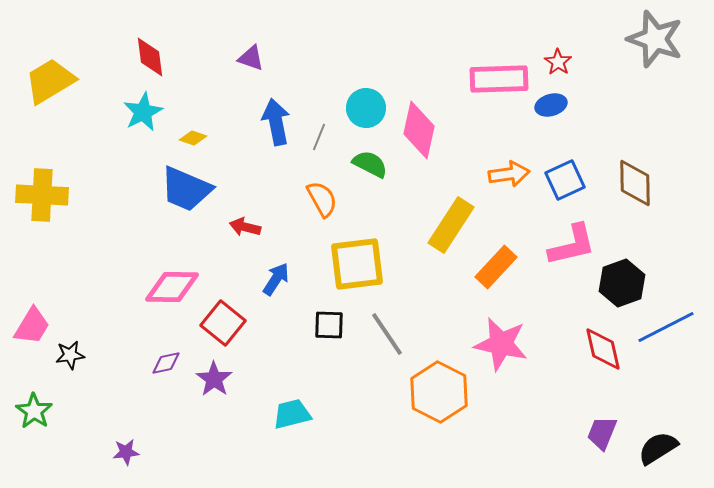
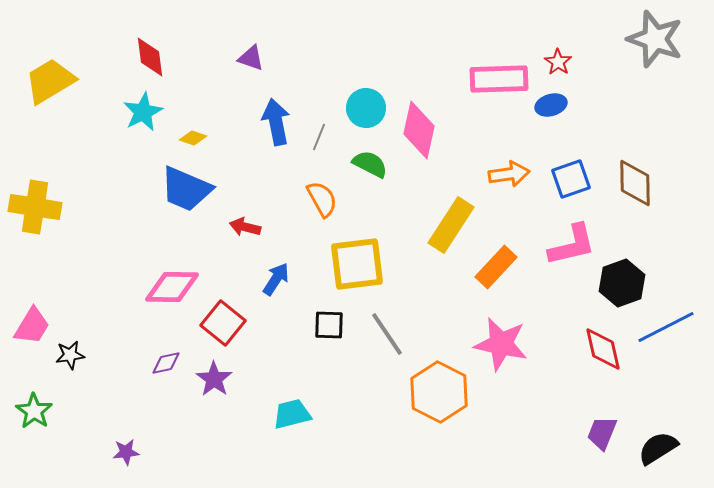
blue square at (565, 180): moved 6 px right, 1 px up; rotated 6 degrees clockwise
yellow cross at (42, 195): moved 7 px left, 12 px down; rotated 6 degrees clockwise
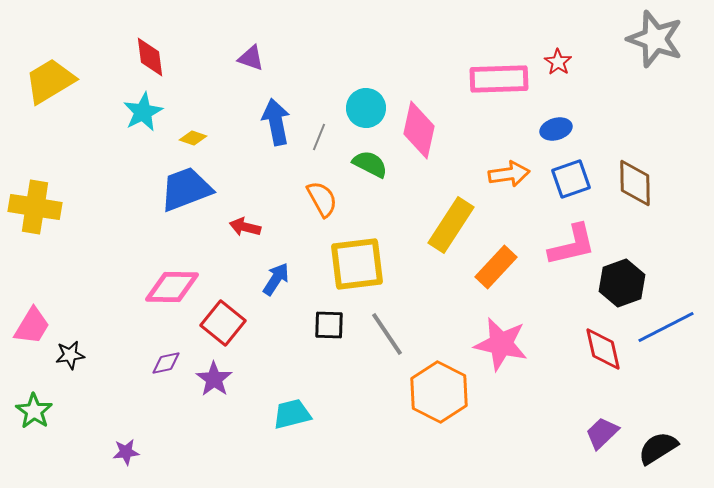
blue ellipse at (551, 105): moved 5 px right, 24 px down
blue trapezoid at (186, 189): rotated 136 degrees clockwise
purple trapezoid at (602, 433): rotated 24 degrees clockwise
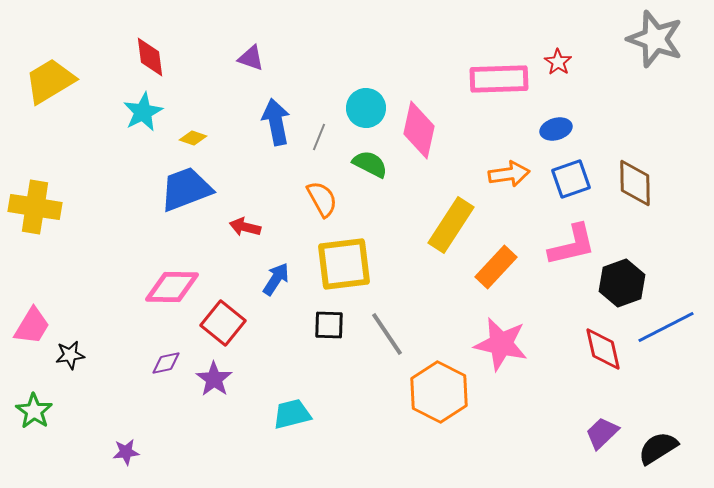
yellow square at (357, 264): moved 13 px left
